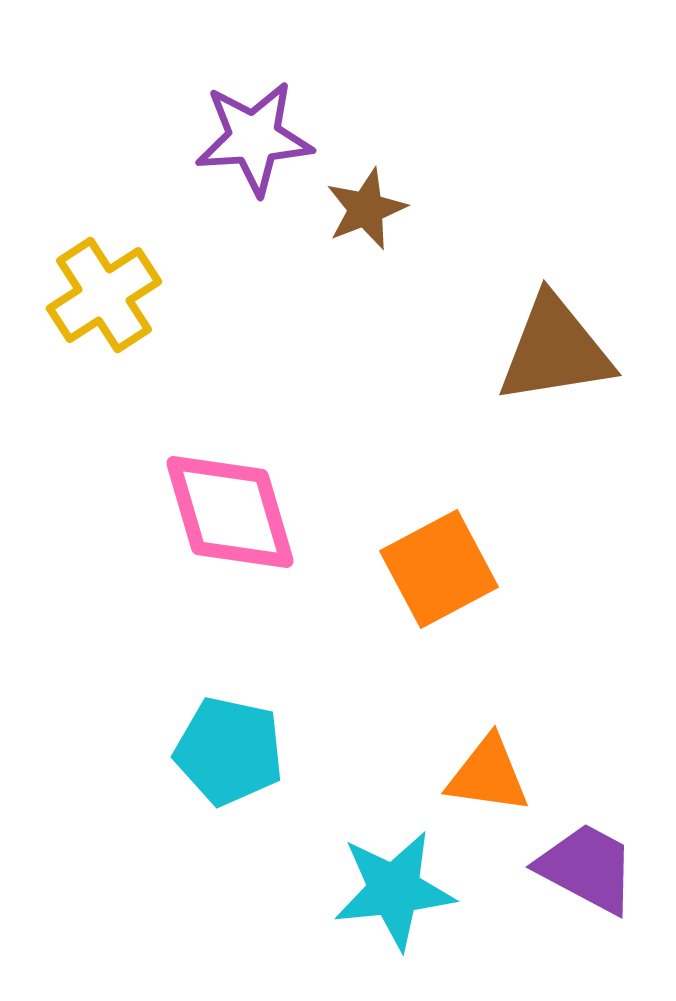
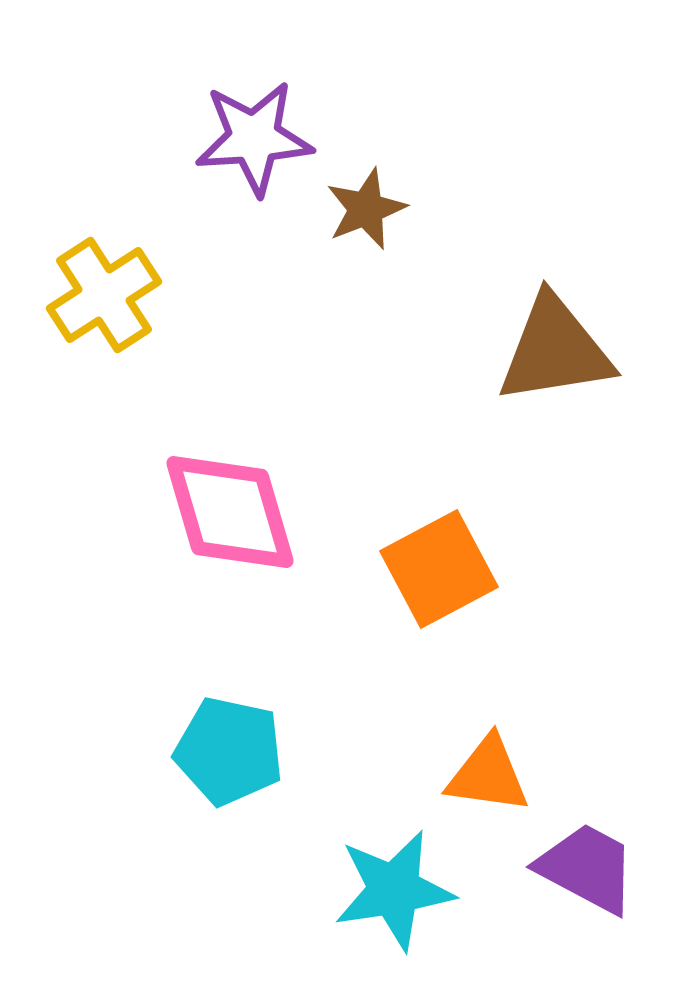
cyan star: rotated 3 degrees counterclockwise
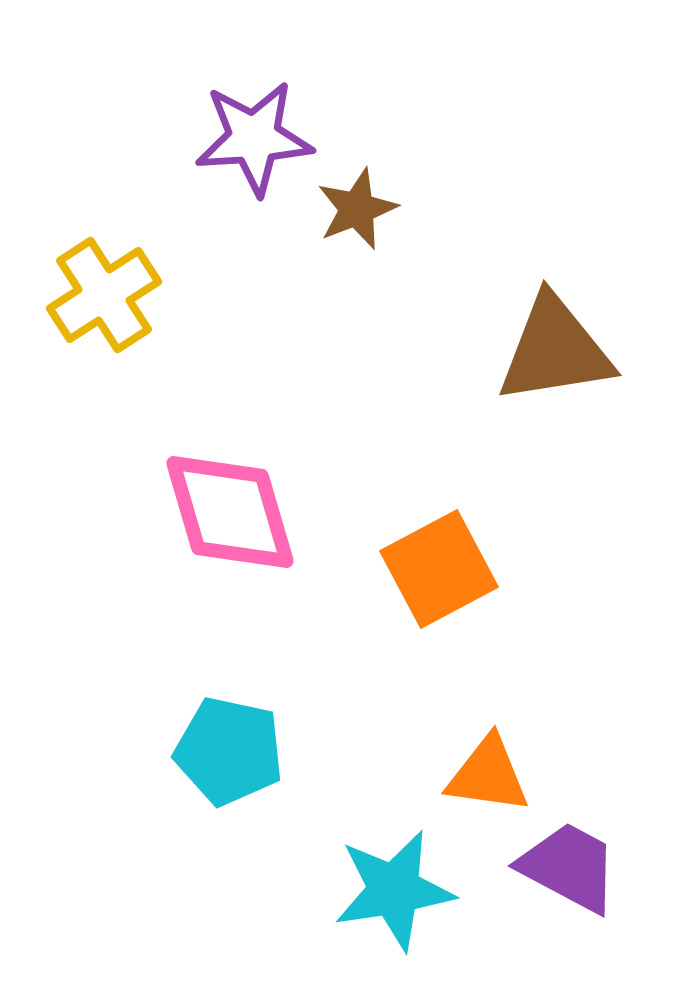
brown star: moved 9 px left
purple trapezoid: moved 18 px left, 1 px up
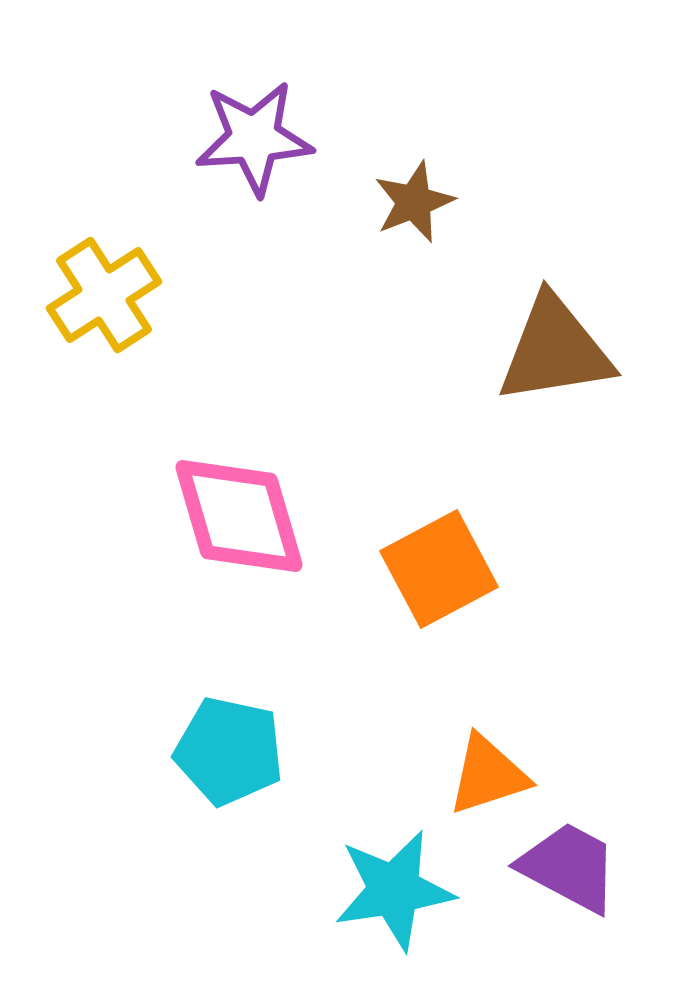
brown star: moved 57 px right, 7 px up
pink diamond: moved 9 px right, 4 px down
orange triangle: rotated 26 degrees counterclockwise
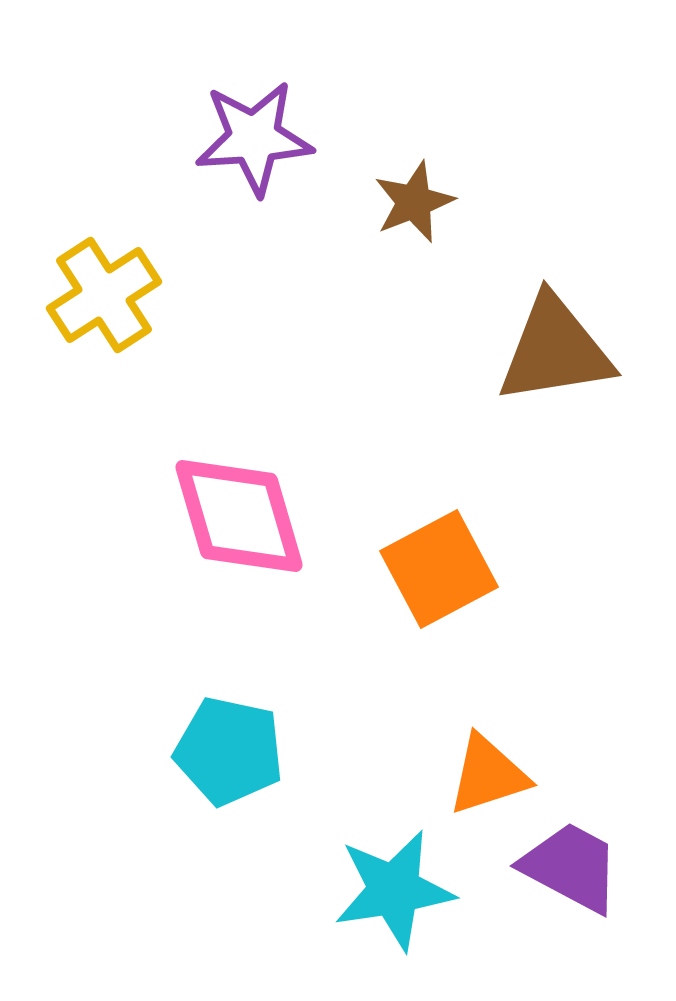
purple trapezoid: moved 2 px right
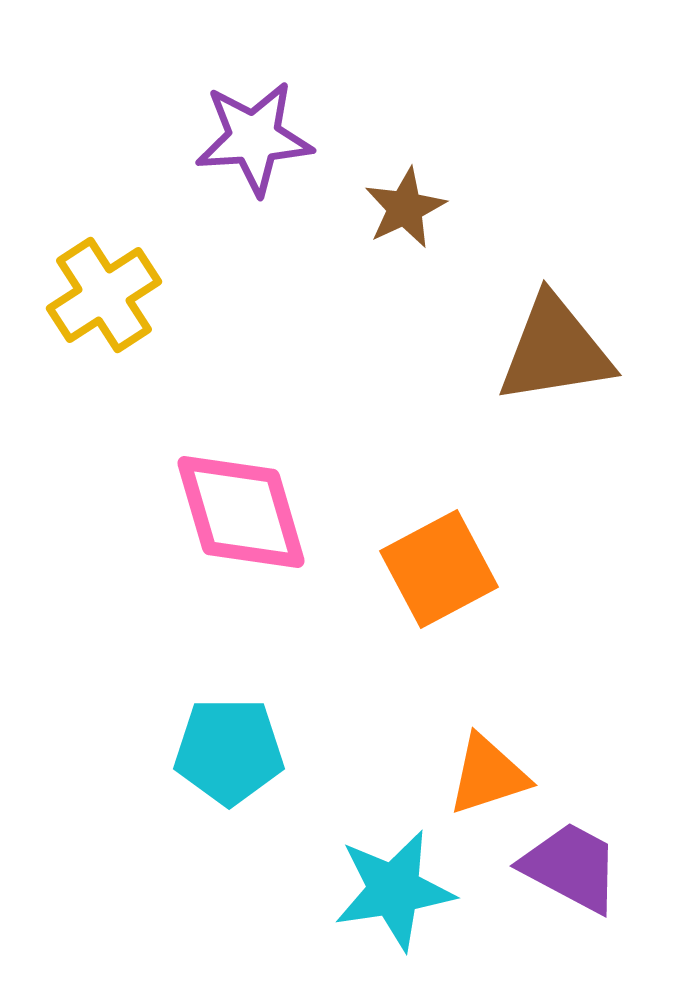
brown star: moved 9 px left, 6 px down; rotated 4 degrees counterclockwise
pink diamond: moved 2 px right, 4 px up
cyan pentagon: rotated 12 degrees counterclockwise
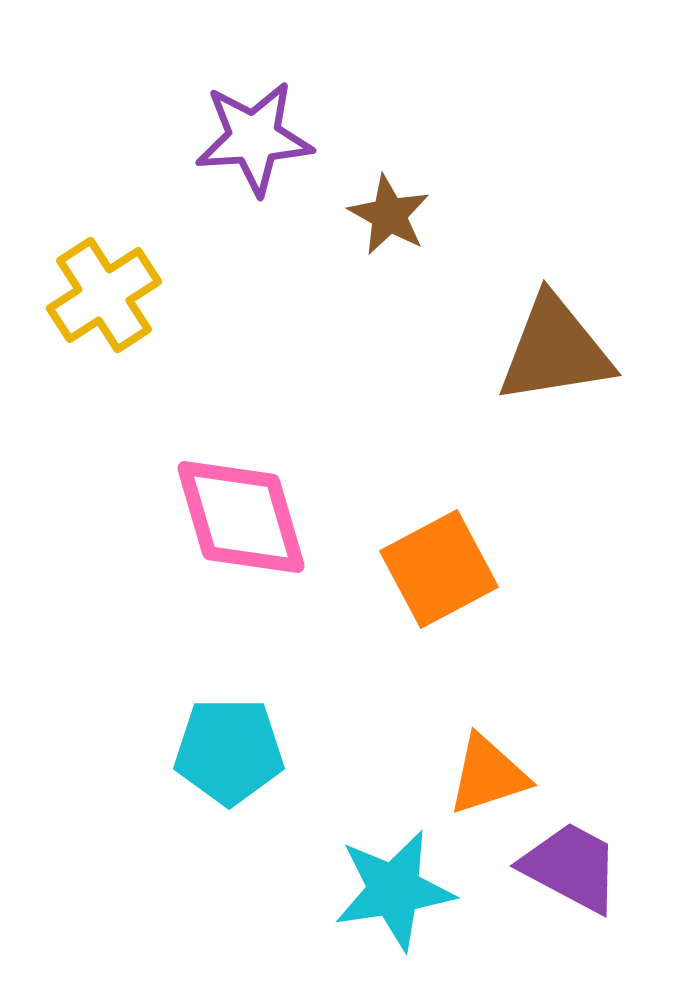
brown star: moved 16 px left, 7 px down; rotated 18 degrees counterclockwise
pink diamond: moved 5 px down
